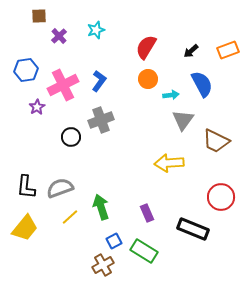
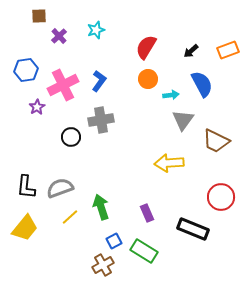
gray cross: rotated 10 degrees clockwise
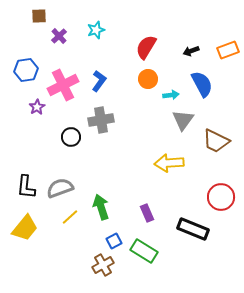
black arrow: rotated 21 degrees clockwise
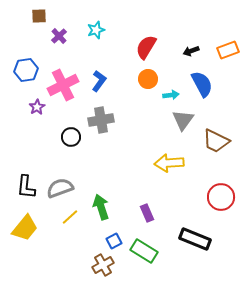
black rectangle: moved 2 px right, 10 px down
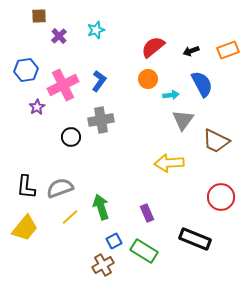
red semicircle: moved 7 px right; rotated 20 degrees clockwise
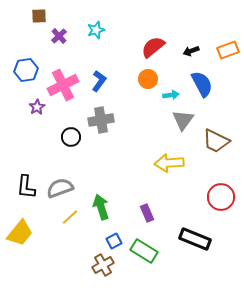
yellow trapezoid: moved 5 px left, 5 px down
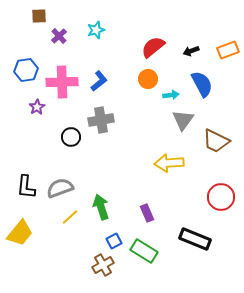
blue L-shape: rotated 15 degrees clockwise
pink cross: moved 1 px left, 3 px up; rotated 24 degrees clockwise
